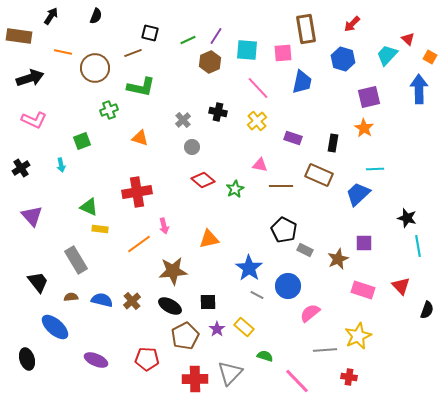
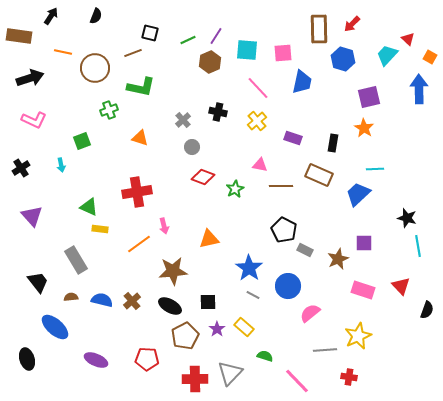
brown rectangle at (306, 29): moved 13 px right; rotated 8 degrees clockwise
red diamond at (203, 180): moved 3 px up; rotated 20 degrees counterclockwise
gray line at (257, 295): moved 4 px left
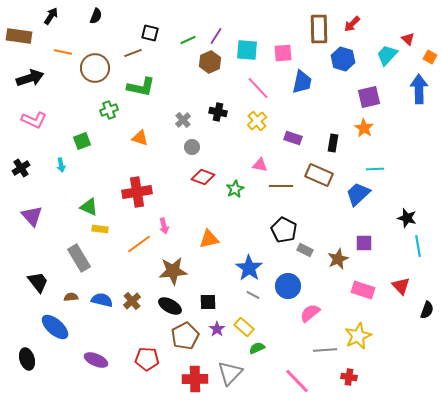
gray rectangle at (76, 260): moved 3 px right, 2 px up
green semicircle at (265, 356): moved 8 px left, 8 px up; rotated 42 degrees counterclockwise
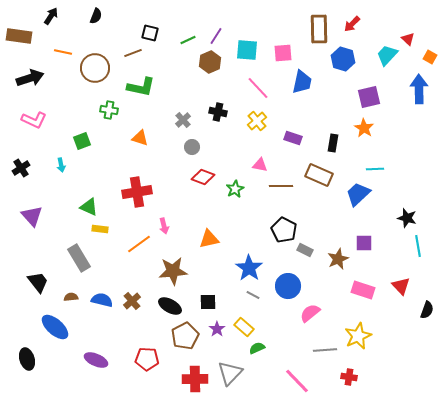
green cross at (109, 110): rotated 30 degrees clockwise
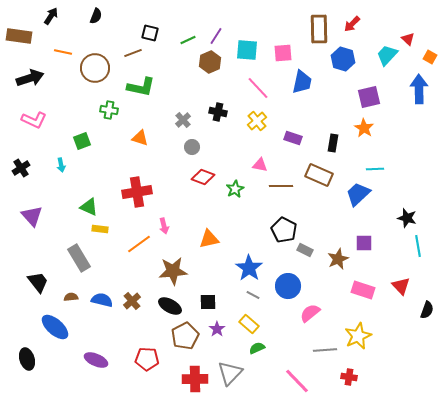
yellow rectangle at (244, 327): moved 5 px right, 3 px up
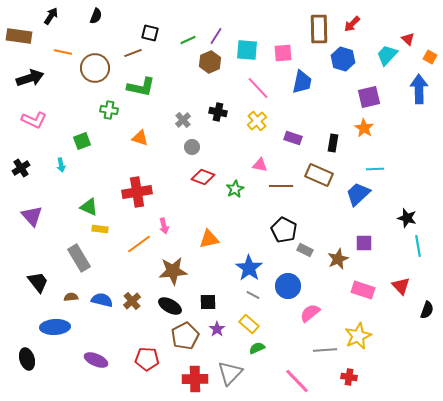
blue ellipse at (55, 327): rotated 44 degrees counterclockwise
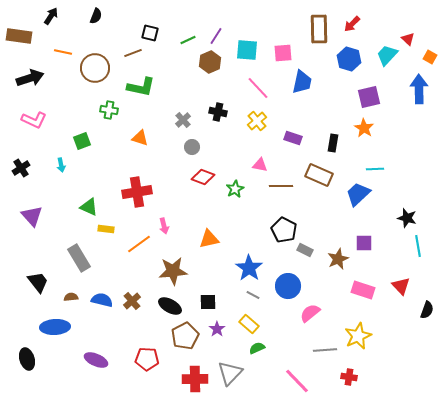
blue hexagon at (343, 59): moved 6 px right
yellow rectangle at (100, 229): moved 6 px right
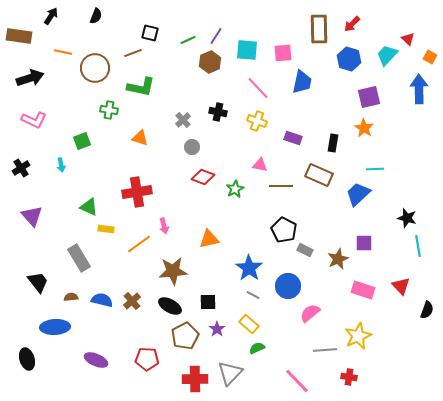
yellow cross at (257, 121): rotated 30 degrees counterclockwise
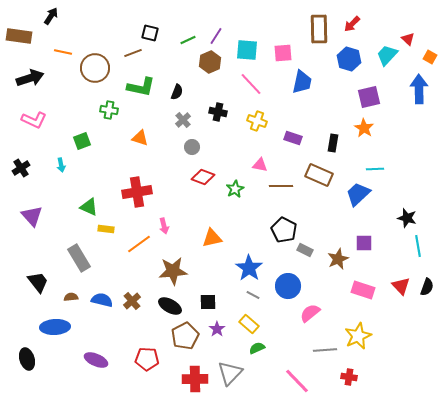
black semicircle at (96, 16): moved 81 px right, 76 px down
pink line at (258, 88): moved 7 px left, 4 px up
orange triangle at (209, 239): moved 3 px right, 1 px up
black semicircle at (427, 310): moved 23 px up
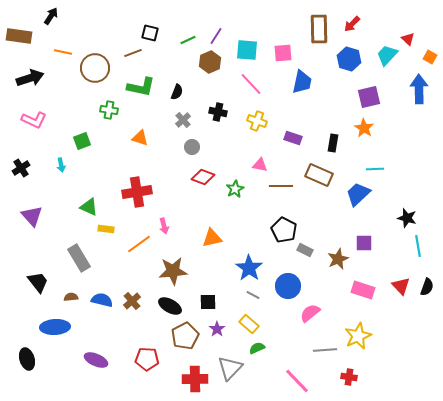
gray triangle at (230, 373): moved 5 px up
